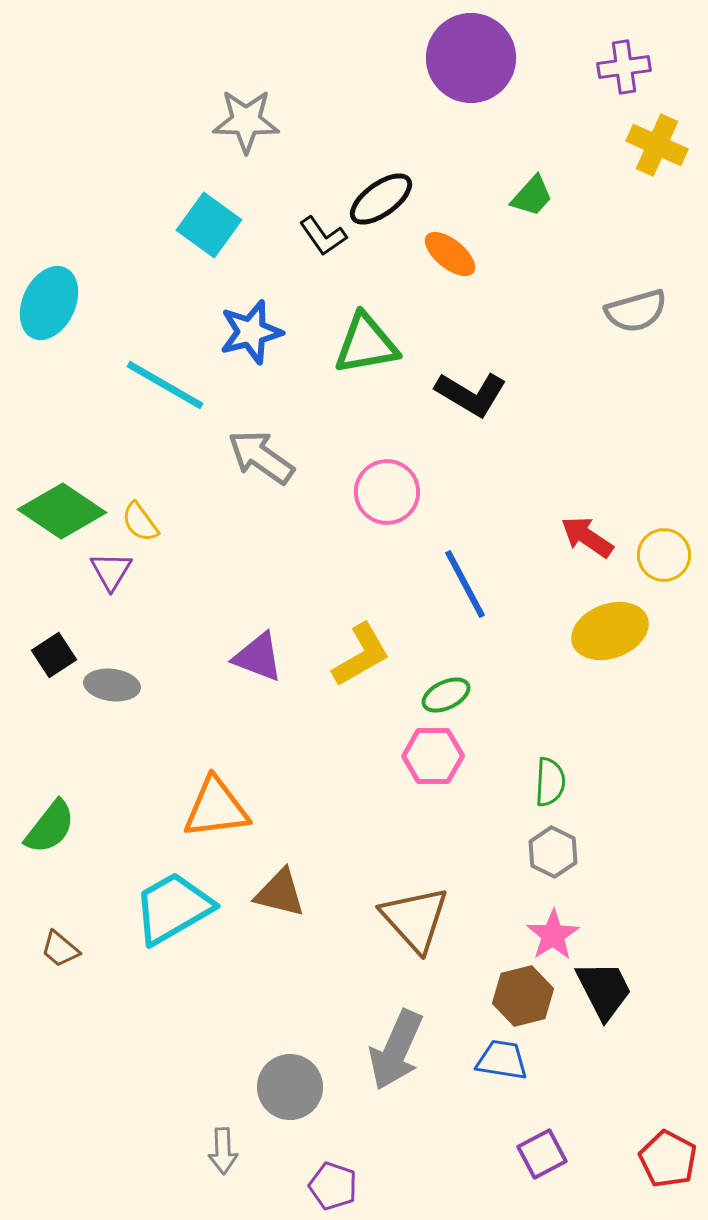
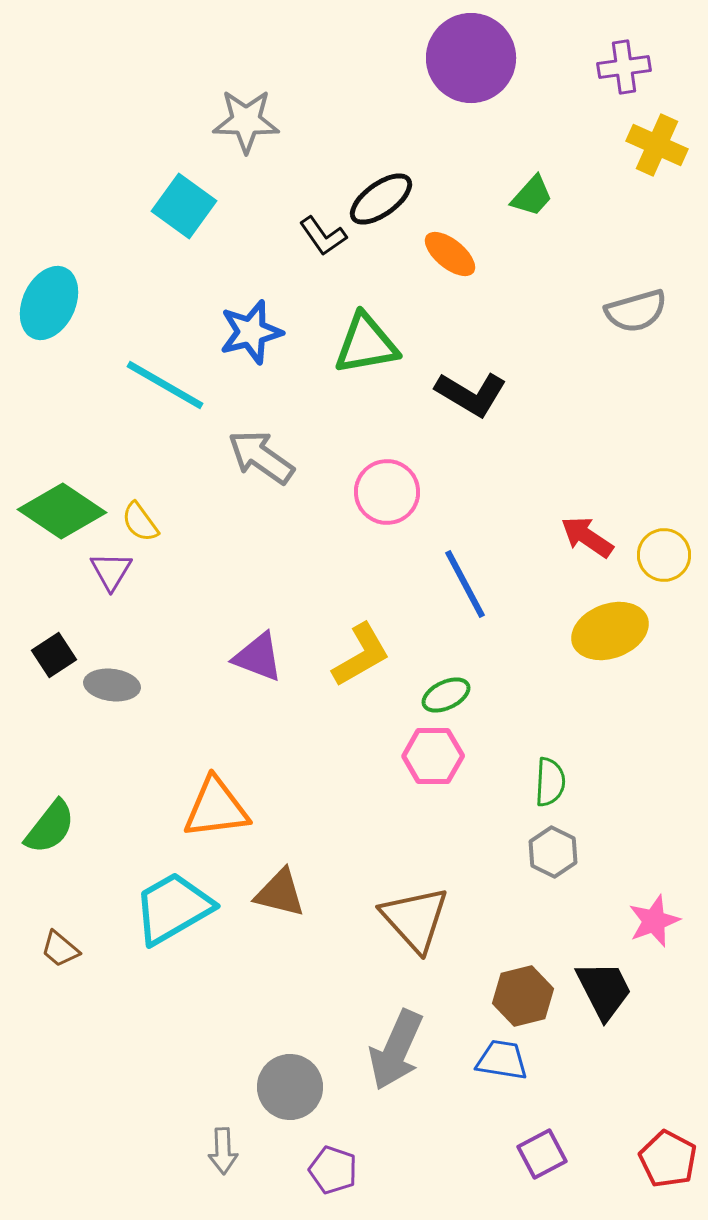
cyan square at (209, 225): moved 25 px left, 19 px up
pink star at (553, 935): moved 101 px right, 14 px up; rotated 12 degrees clockwise
purple pentagon at (333, 1186): moved 16 px up
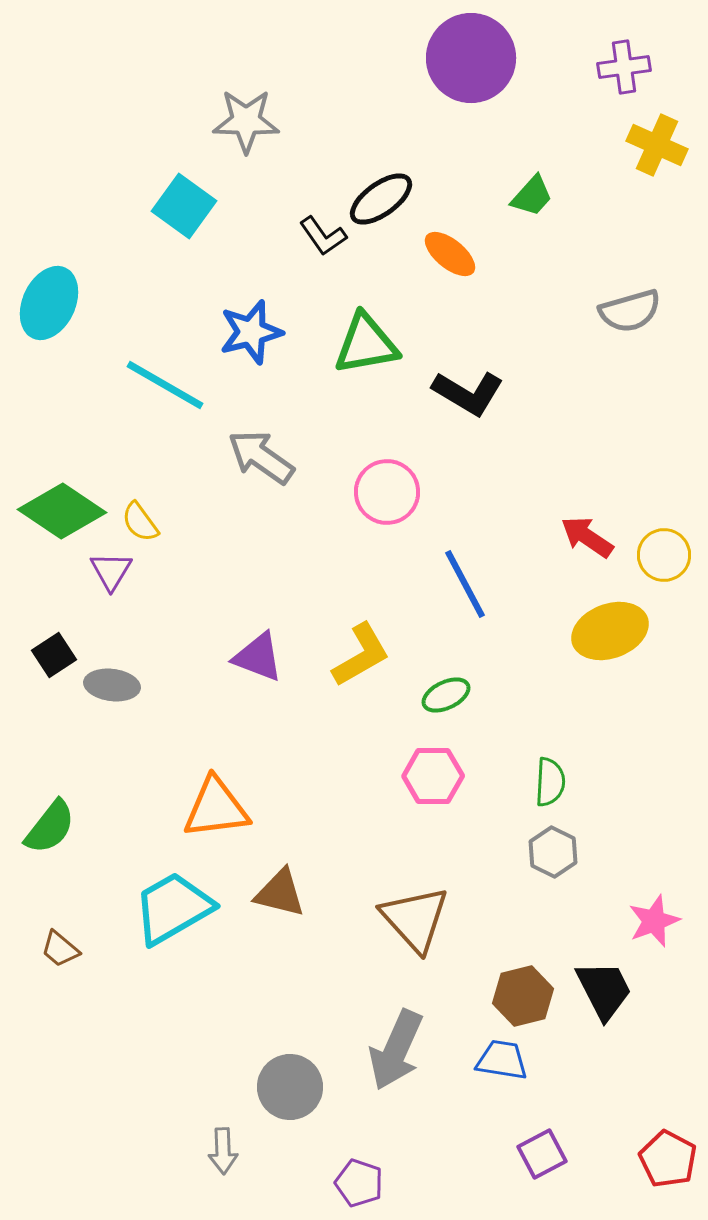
gray semicircle at (636, 311): moved 6 px left
black L-shape at (471, 394): moved 3 px left, 1 px up
pink hexagon at (433, 756): moved 20 px down
purple pentagon at (333, 1170): moved 26 px right, 13 px down
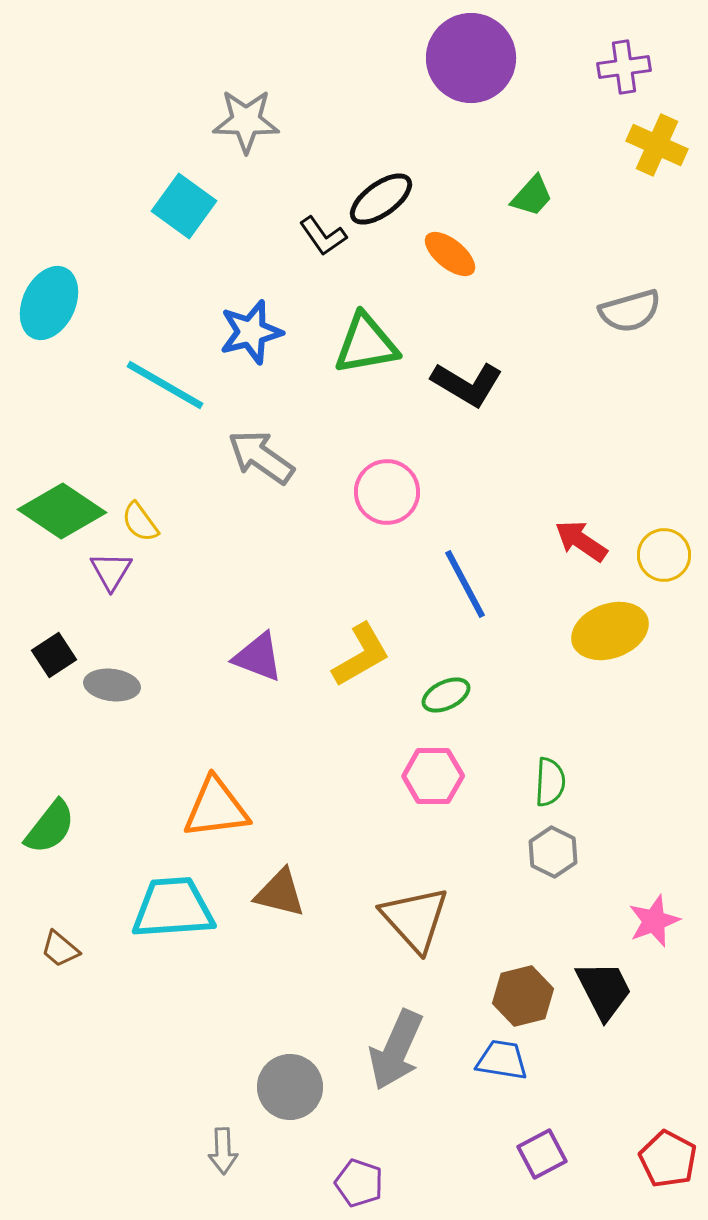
black L-shape at (468, 393): moved 1 px left, 9 px up
red arrow at (587, 537): moved 6 px left, 4 px down
cyan trapezoid at (173, 908): rotated 26 degrees clockwise
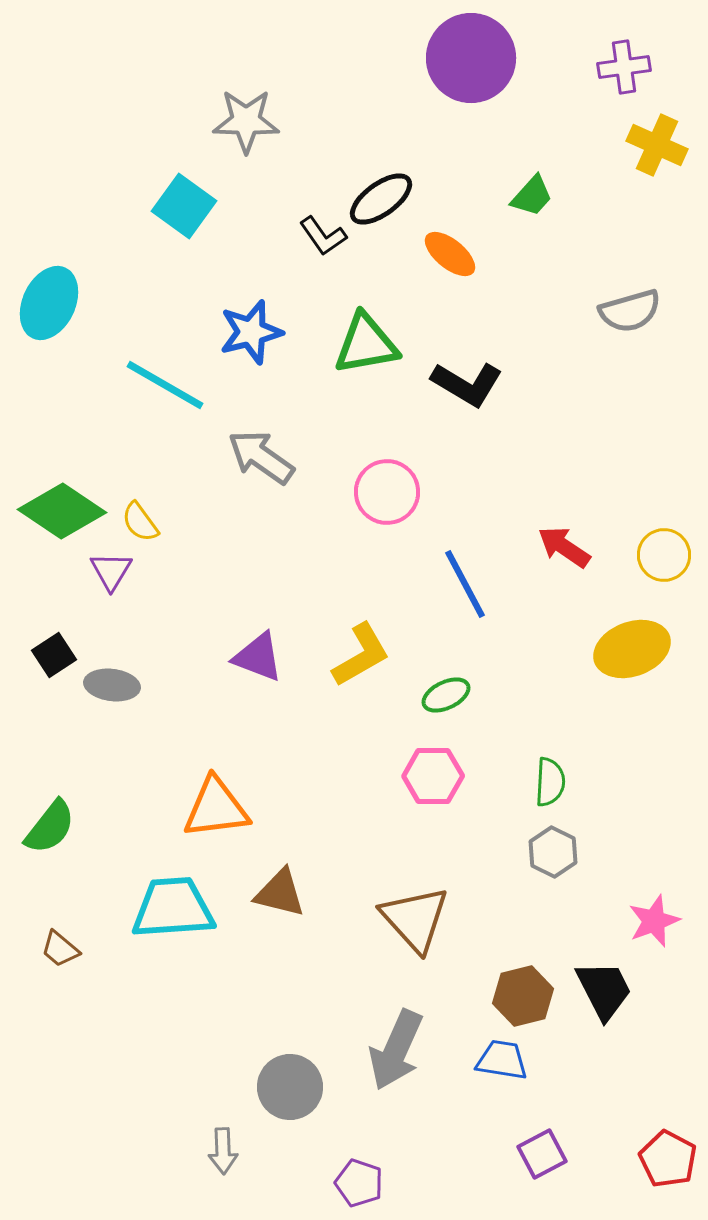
red arrow at (581, 541): moved 17 px left, 6 px down
yellow ellipse at (610, 631): moved 22 px right, 18 px down
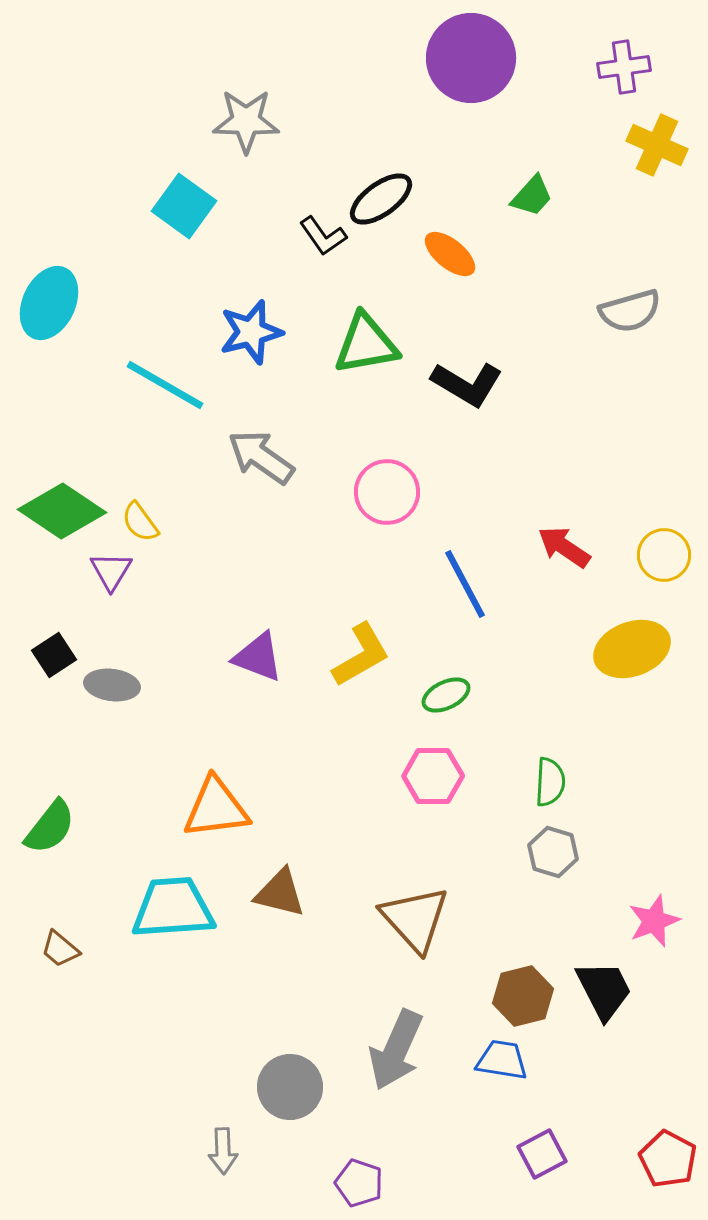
gray hexagon at (553, 852): rotated 9 degrees counterclockwise
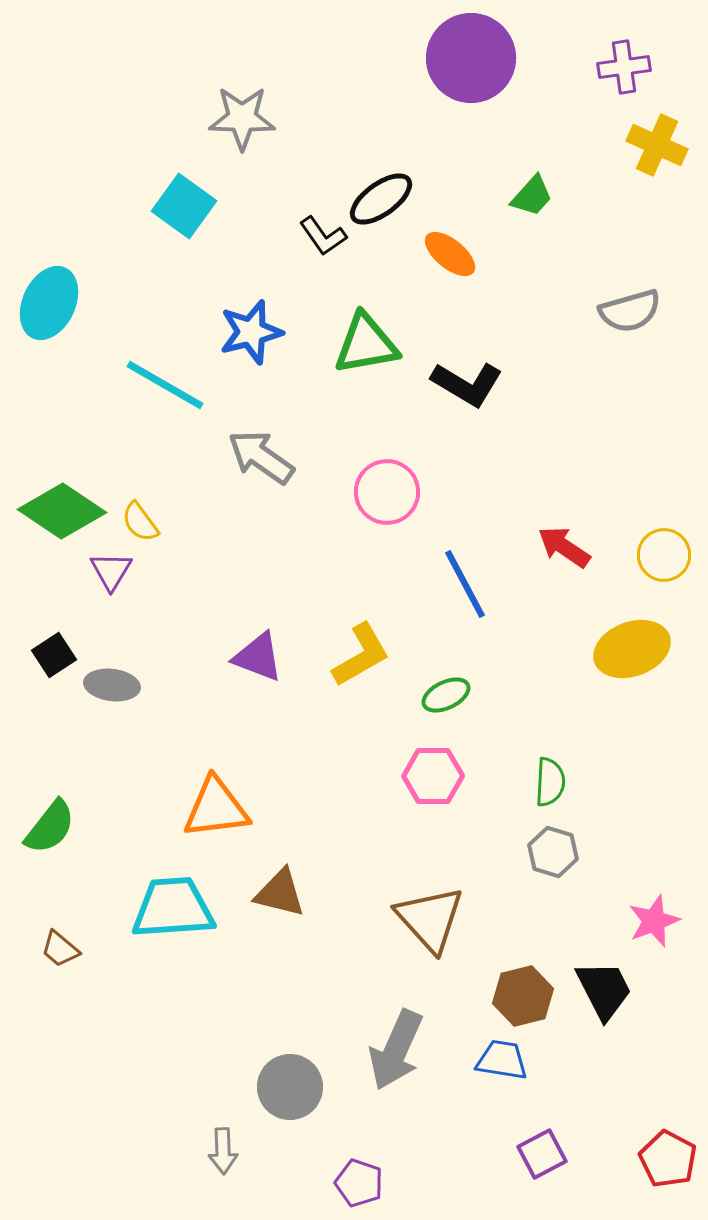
gray star at (246, 121): moved 4 px left, 3 px up
brown triangle at (415, 919): moved 15 px right
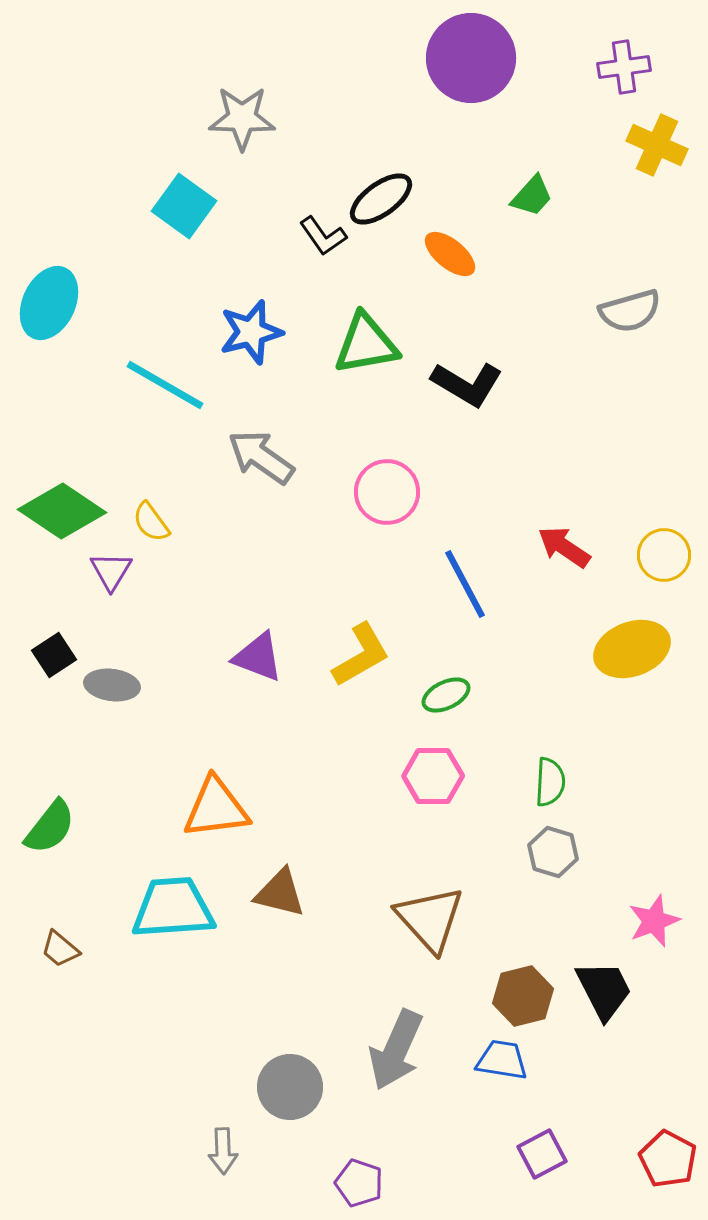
yellow semicircle at (140, 522): moved 11 px right
